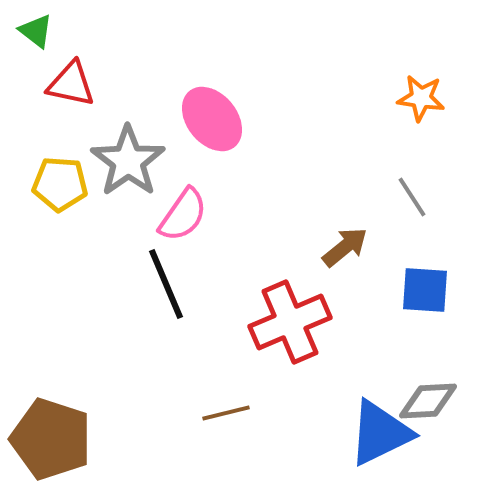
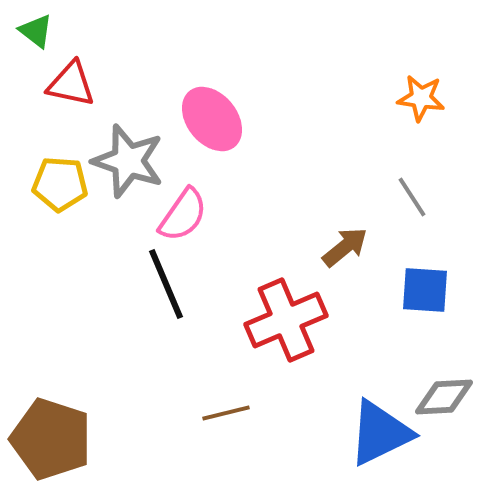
gray star: rotated 18 degrees counterclockwise
red cross: moved 4 px left, 2 px up
gray diamond: moved 16 px right, 4 px up
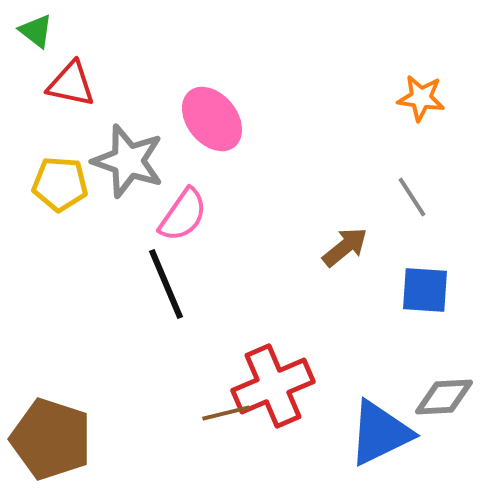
red cross: moved 13 px left, 66 px down
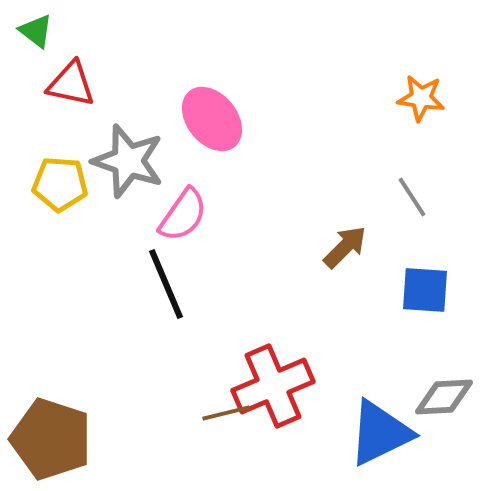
brown arrow: rotated 6 degrees counterclockwise
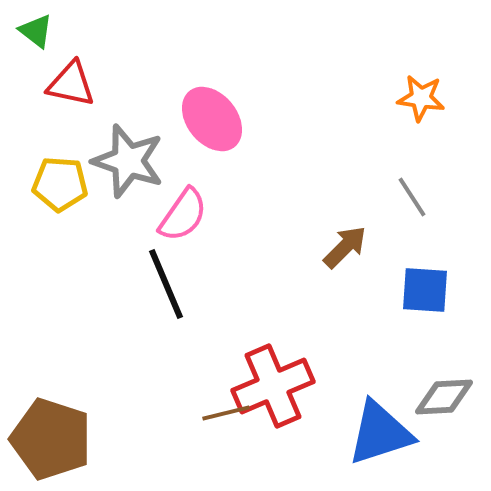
blue triangle: rotated 8 degrees clockwise
